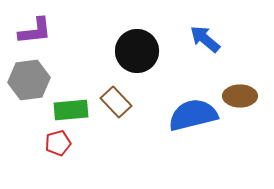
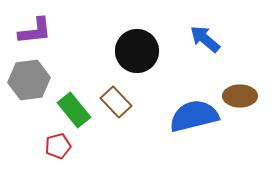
green rectangle: moved 3 px right; rotated 56 degrees clockwise
blue semicircle: moved 1 px right, 1 px down
red pentagon: moved 3 px down
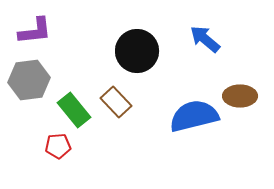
red pentagon: rotated 10 degrees clockwise
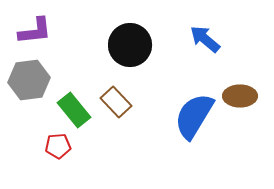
black circle: moved 7 px left, 6 px up
blue semicircle: rotated 45 degrees counterclockwise
